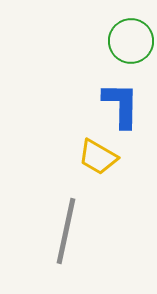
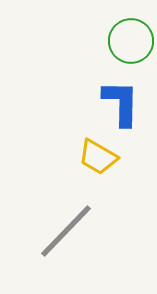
blue L-shape: moved 2 px up
gray line: rotated 32 degrees clockwise
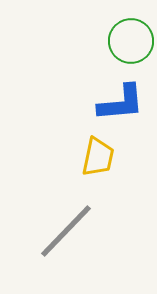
blue L-shape: rotated 84 degrees clockwise
yellow trapezoid: rotated 108 degrees counterclockwise
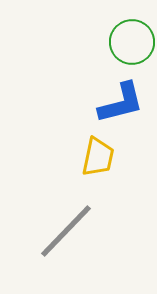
green circle: moved 1 px right, 1 px down
blue L-shape: rotated 9 degrees counterclockwise
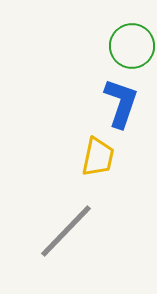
green circle: moved 4 px down
blue L-shape: rotated 57 degrees counterclockwise
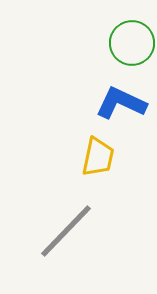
green circle: moved 3 px up
blue L-shape: rotated 84 degrees counterclockwise
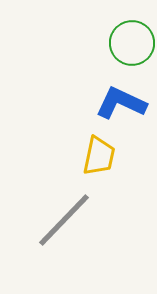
yellow trapezoid: moved 1 px right, 1 px up
gray line: moved 2 px left, 11 px up
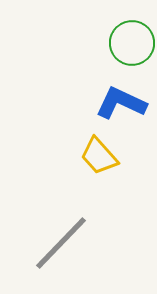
yellow trapezoid: rotated 126 degrees clockwise
gray line: moved 3 px left, 23 px down
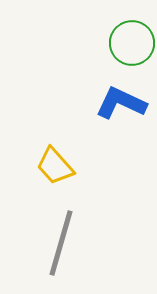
yellow trapezoid: moved 44 px left, 10 px down
gray line: rotated 28 degrees counterclockwise
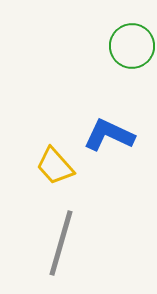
green circle: moved 3 px down
blue L-shape: moved 12 px left, 32 px down
